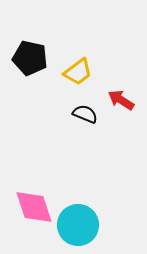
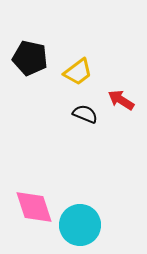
cyan circle: moved 2 px right
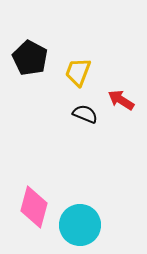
black pentagon: rotated 16 degrees clockwise
yellow trapezoid: rotated 148 degrees clockwise
pink diamond: rotated 33 degrees clockwise
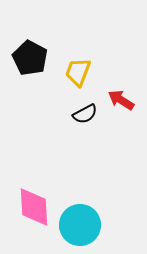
black semicircle: rotated 130 degrees clockwise
pink diamond: rotated 18 degrees counterclockwise
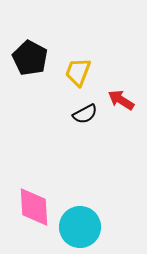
cyan circle: moved 2 px down
